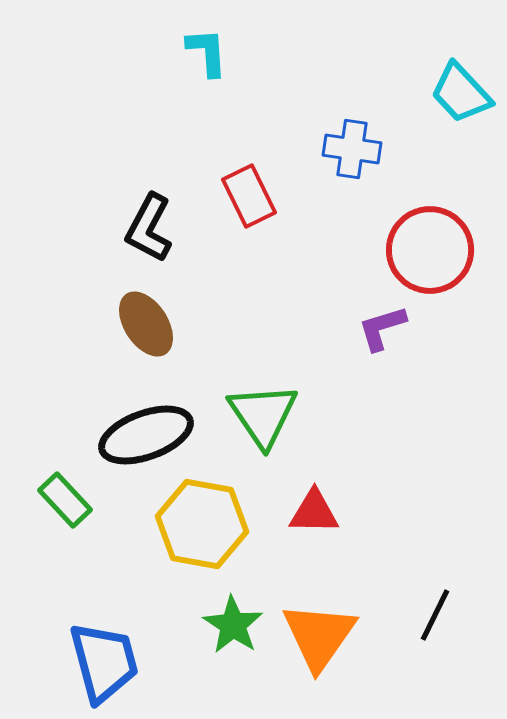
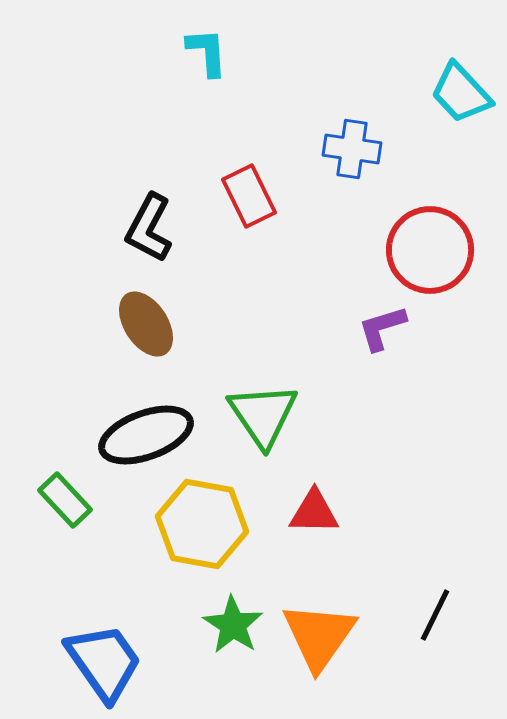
blue trapezoid: rotated 20 degrees counterclockwise
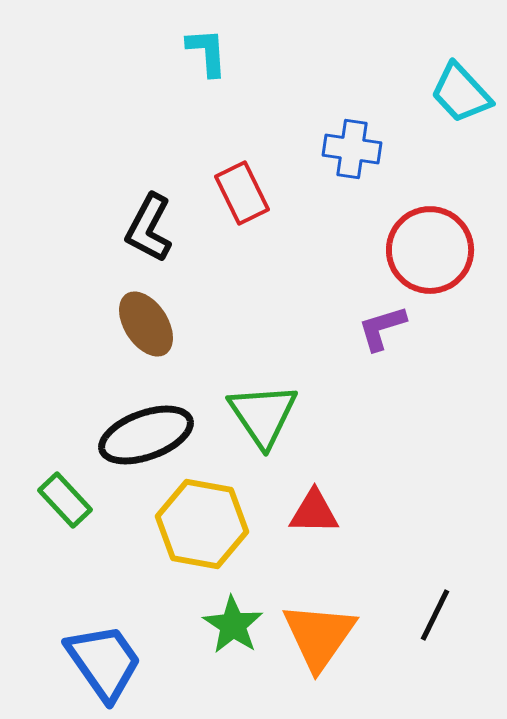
red rectangle: moved 7 px left, 3 px up
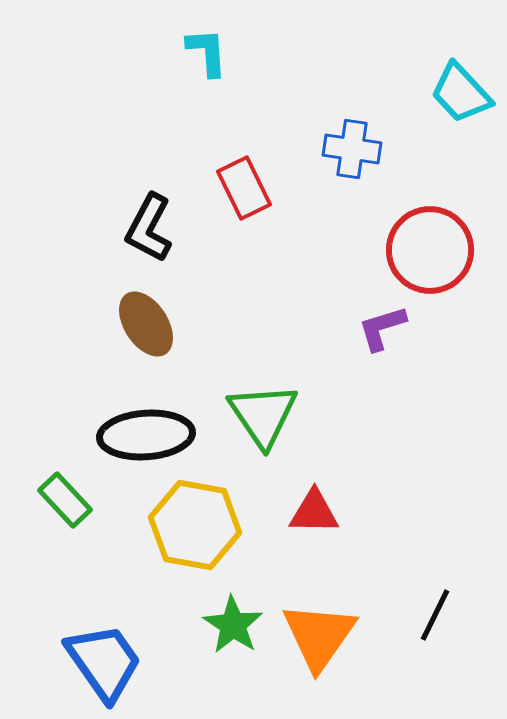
red rectangle: moved 2 px right, 5 px up
black ellipse: rotated 16 degrees clockwise
yellow hexagon: moved 7 px left, 1 px down
